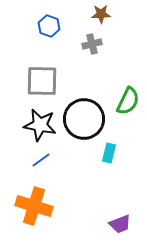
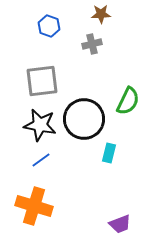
gray square: rotated 8 degrees counterclockwise
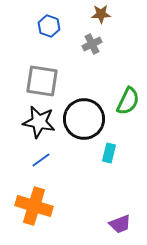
gray cross: rotated 12 degrees counterclockwise
gray square: rotated 16 degrees clockwise
black star: moved 1 px left, 3 px up
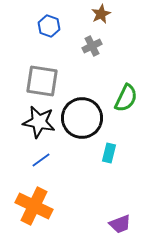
brown star: rotated 24 degrees counterclockwise
gray cross: moved 2 px down
green semicircle: moved 2 px left, 3 px up
black circle: moved 2 px left, 1 px up
orange cross: rotated 9 degrees clockwise
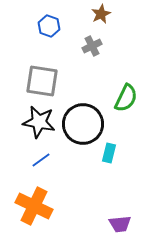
black circle: moved 1 px right, 6 px down
purple trapezoid: rotated 15 degrees clockwise
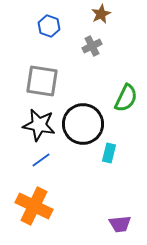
black star: moved 3 px down
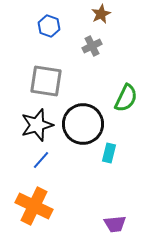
gray square: moved 4 px right
black star: moved 2 px left; rotated 28 degrees counterclockwise
blue line: rotated 12 degrees counterclockwise
purple trapezoid: moved 5 px left
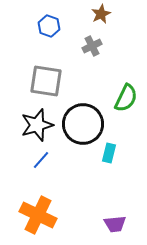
orange cross: moved 4 px right, 9 px down
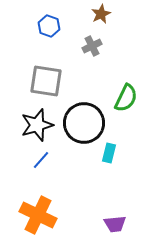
black circle: moved 1 px right, 1 px up
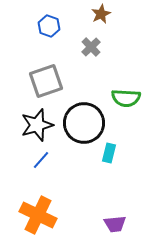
gray cross: moved 1 px left, 1 px down; rotated 18 degrees counterclockwise
gray square: rotated 28 degrees counterclockwise
green semicircle: rotated 68 degrees clockwise
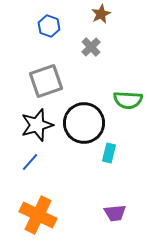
green semicircle: moved 2 px right, 2 px down
blue line: moved 11 px left, 2 px down
purple trapezoid: moved 11 px up
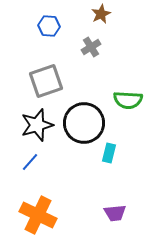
blue hexagon: rotated 15 degrees counterclockwise
gray cross: rotated 12 degrees clockwise
